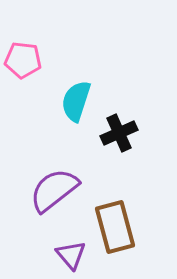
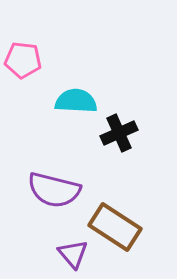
cyan semicircle: rotated 75 degrees clockwise
purple semicircle: rotated 128 degrees counterclockwise
brown rectangle: rotated 42 degrees counterclockwise
purple triangle: moved 2 px right, 1 px up
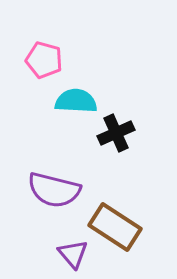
pink pentagon: moved 21 px right; rotated 9 degrees clockwise
black cross: moved 3 px left
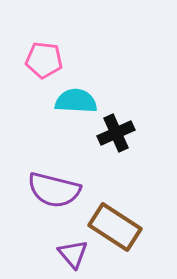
pink pentagon: rotated 9 degrees counterclockwise
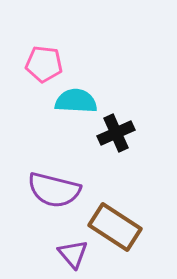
pink pentagon: moved 4 px down
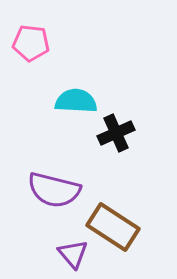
pink pentagon: moved 13 px left, 21 px up
brown rectangle: moved 2 px left
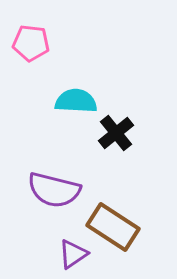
black cross: rotated 15 degrees counterclockwise
purple triangle: rotated 36 degrees clockwise
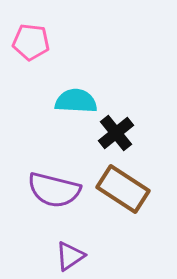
pink pentagon: moved 1 px up
brown rectangle: moved 10 px right, 38 px up
purple triangle: moved 3 px left, 2 px down
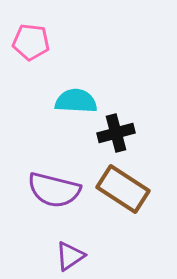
black cross: rotated 24 degrees clockwise
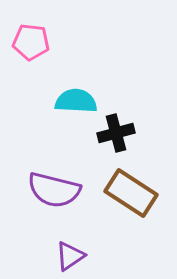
brown rectangle: moved 8 px right, 4 px down
